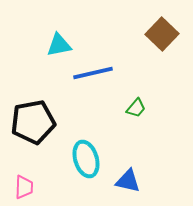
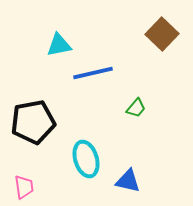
pink trapezoid: rotated 10 degrees counterclockwise
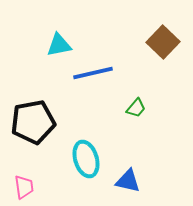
brown square: moved 1 px right, 8 px down
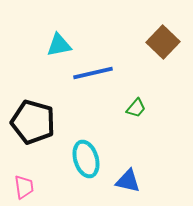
black pentagon: rotated 27 degrees clockwise
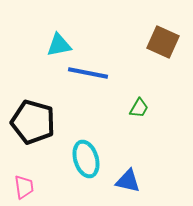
brown square: rotated 20 degrees counterclockwise
blue line: moved 5 px left; rotated 24 degrees clockwise
green trapezoid: moved 3 px right; rotated 10 degrees counterclockwise
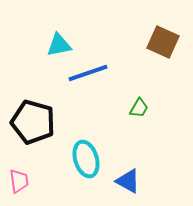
blue line: rotated 30 degrees counterclockwise
blue triangle: rotated 16 degrees clockwise
pink trapezoid: moved 5 px left, 6 px up
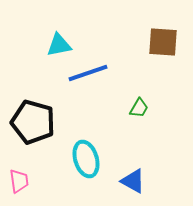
brown square: rotated 20 degrees counterclockwise
blue triangle: moved 5 px right
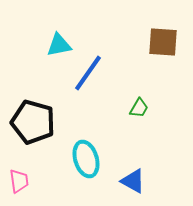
blue line: rotated 36 degrees counterclockwise
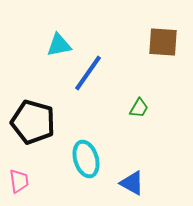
blue triangle: moved 1 px left, 2 px down
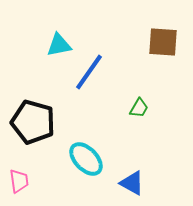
blue line: moved 1 px right, 1 px up
cyan ellipse: rotated 27 degrees counterclockwise
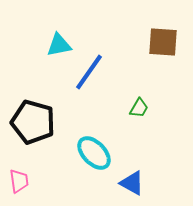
cyan ellipse: moved 8 px right, 6 px up
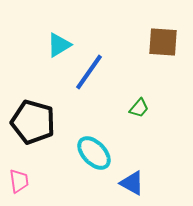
cyan triangle: rotated 20 degrees counterclockwise
green trapezoid: rotated 10 degrees clockwise
